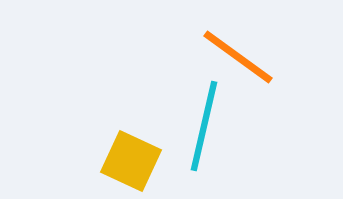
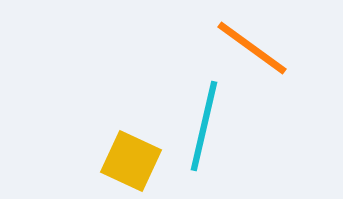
orange line: moved 14 px right, 9 px up
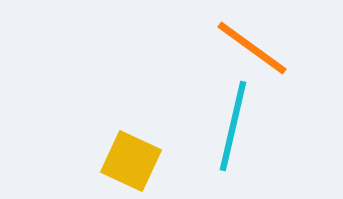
cyan line: moved 29 px right
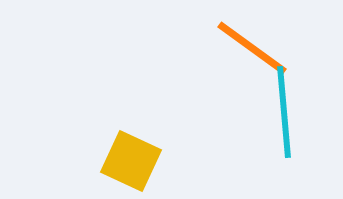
cyan line: moved 51 px right, 14 px up; rotated 18 degrees counterclockwise
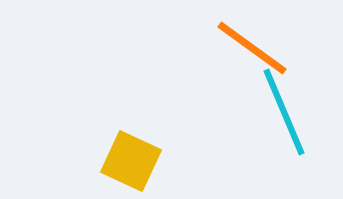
cyan line: rotated 18 degrees counterclockwise
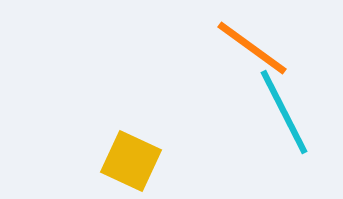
cyan line: rotated 4 degrees counterclockwise
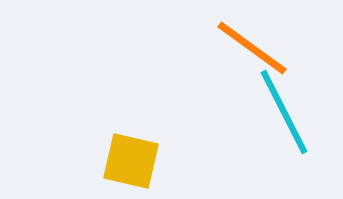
yellow square: rotated 12 degrees counterclockwise
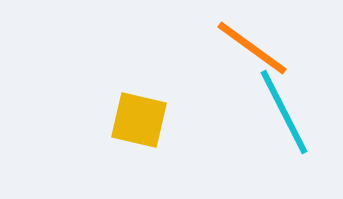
yellow square: moved 8 px right, 41 px up
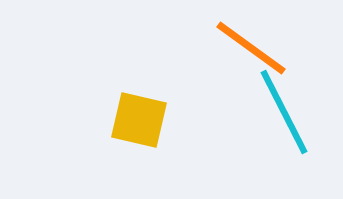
orange line: moved 1 px left
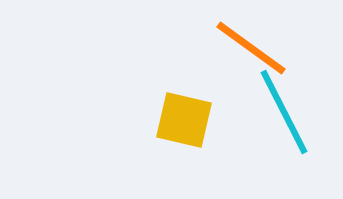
yellow square: moved 45 px right
